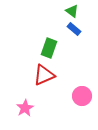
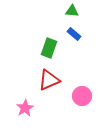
green triangle: rotated 32 degrees counterclockwise
blue rectangle: moved 5 px down
red triangle: moved 5 px right, 5 px down
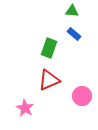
pink star: rotated 12 degrees counterclockwise
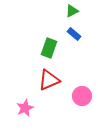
green triangle: rotated 32 degrees counterclockwise
pink star: rotated 18 degrees clockwise
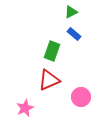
green triangle: moved 1 px left, 1 px down
green rectangle: moved 3 px right, 3 px down
pink circle: moved 1 px left, 1 px down
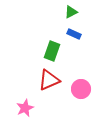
blue rectangle: rotated 16 degrees counterclockwise
pink circle: moved 8 px up
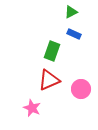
pink star: moved 7 px right; rotated 24 degrees counterclockwise
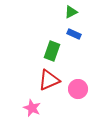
pink circle: moved 3 px left
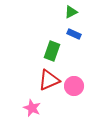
pink circle: moved 4 px left, 3 px up
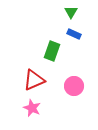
green triangle: rotated 32 degrees counterclockwise
red triangle: moved 15 px left
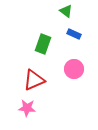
green triangle: moved 5 px left, 1 px up; rotated 24 degrees counterclockwise
green rectangle: moved 9 px left, 7 px up
pink circle: moved 17 px up
pink star: moved 5 px left; rotated 18 degrees counterclockwise
